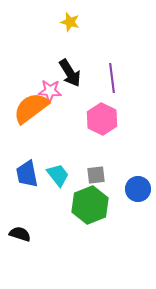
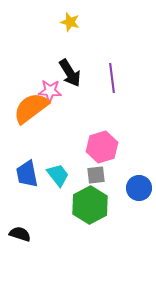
pink hexagon: moved 28 px down; rotated 16 degrees clockwise
blue circle: moved 1 px right, 1 px up
green hexagon: rotated 6 degrees counterclockwise
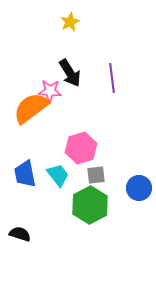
yellow star: rotated 30 degrees clockwise
pink hexagon: moved 21 px left, 1 px down
blue trapezoid: moved 2 px left
